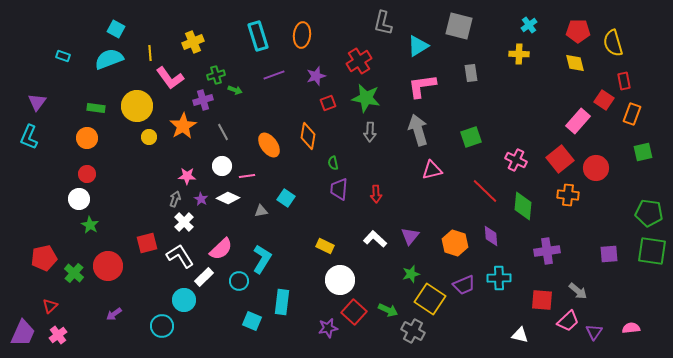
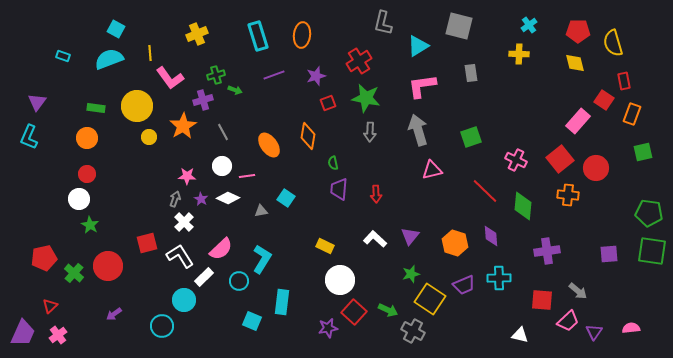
yellow cross at (193, 42): moved 4 px right, 8 px up
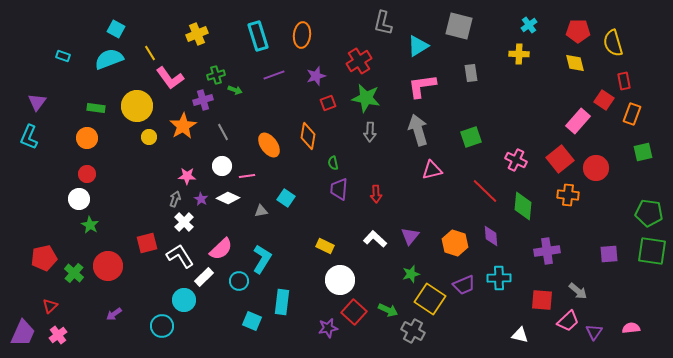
yellow line at (150, 53): rotated 28 degrees counterclockwise
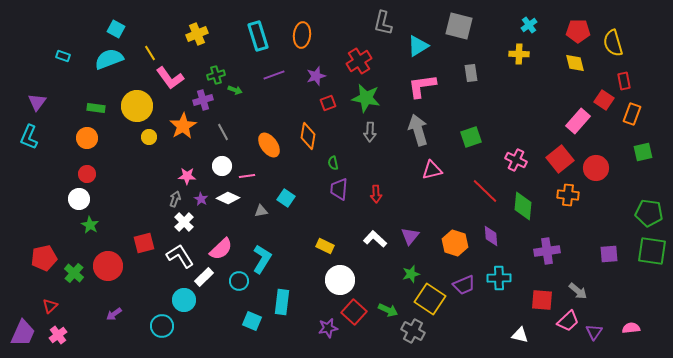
red square at (147, 243): moved 3 px left
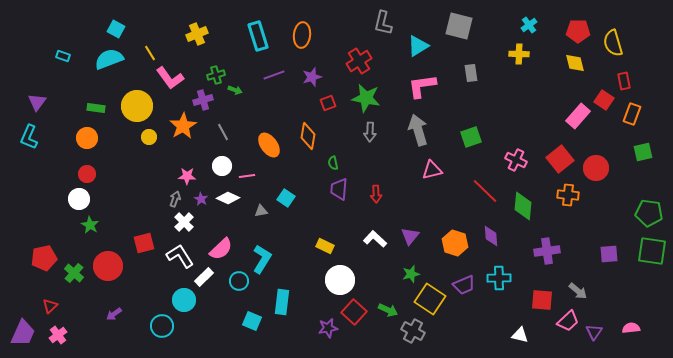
purple star at (316, 76): moved 4 px left, 1 px down
pink rectangle at (578, 121): moved 5 px up
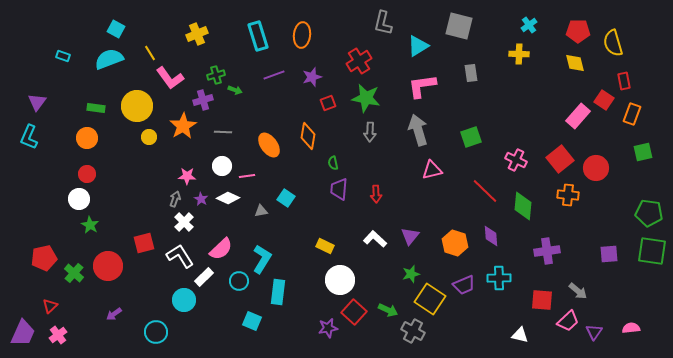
gray line at (223, 132): rotated 60 degrees counterclockwise
cyan rectangle at (282, 302): moved 4 px left, 10 px up
cyan circle at (162, 326): moved 6 px left, 6 px down
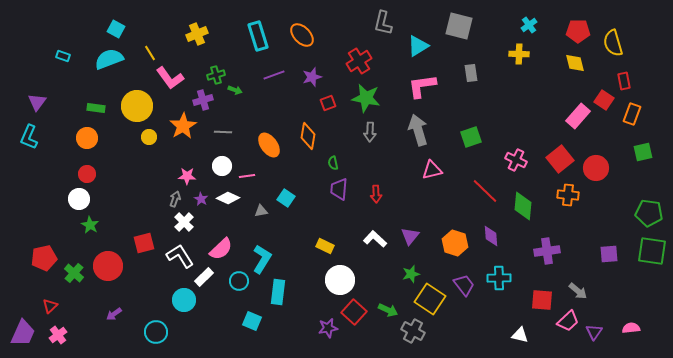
orange ellipse at (302, 35): rotated 50 degrees counterclockwise
purple trapezoid at (464, 285): rotated 105 degrees counterclockwise
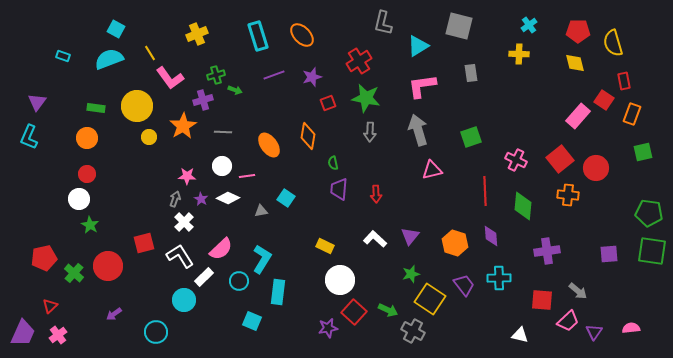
red line at (485, 191): rotated 44 degrees clockwise
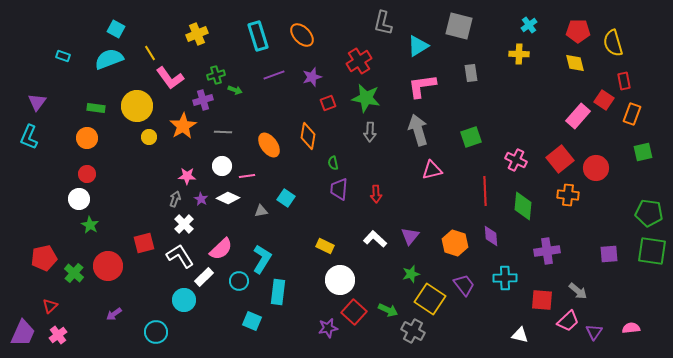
white cross at (184, 222): moved 2 px down
cyan cross at (499, 278): moved 6 px right
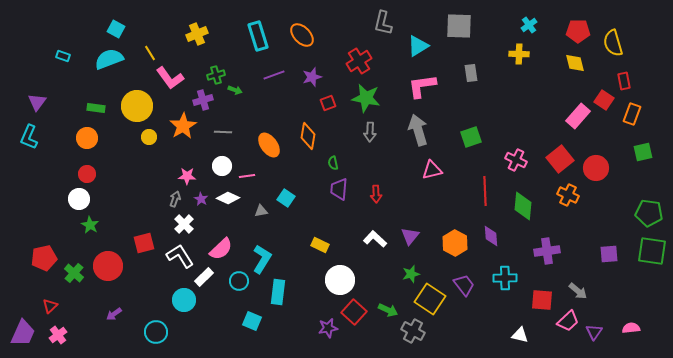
gray square at (459, 26): rotated 12 degrees counterclockwise
orange cross at (568, 195): rotated 20 degrees clockwise
orange hexagon at (455, 243): rotated 10 degrees clockwise
yellow rectangle at (325, 246): moved 5 px left, 1 px up
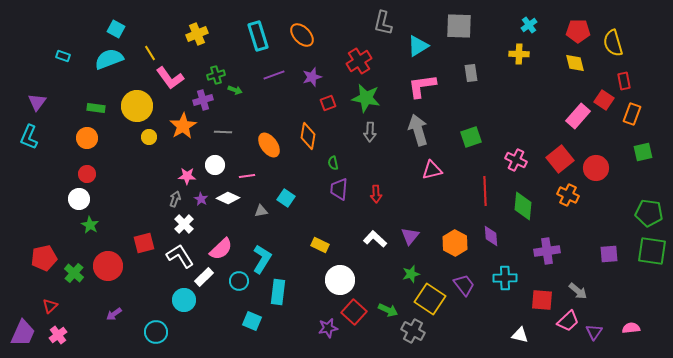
white circle at (222, 166): moved 7 px left, 1 px up
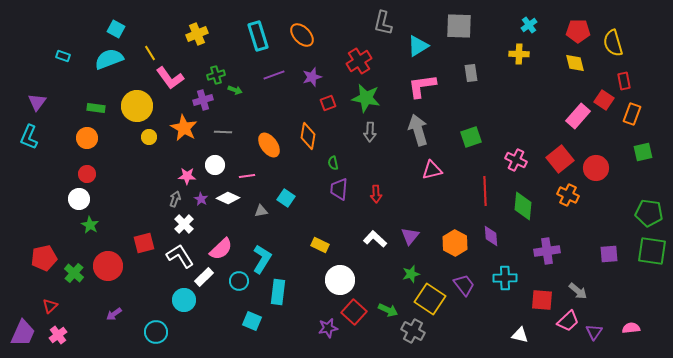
orange star at (183, 126): moved 1 px right, 2 px down; rotated 12 degrees counterclockwise
